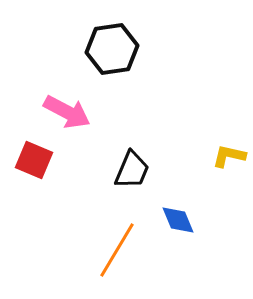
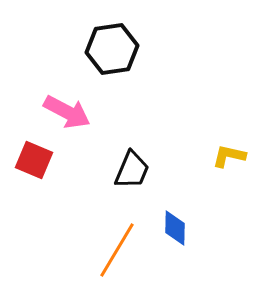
blue diamond: moved 3 px left, 8 px down; rotated 24 degrees clockwise
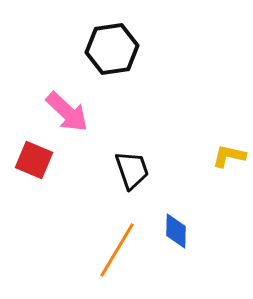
pink arrow: rotated 15 degrees clockwise
black trapezoid: rotated 42 degrees counterclockwise
blue diamond: moved 1 px right, 3 px down
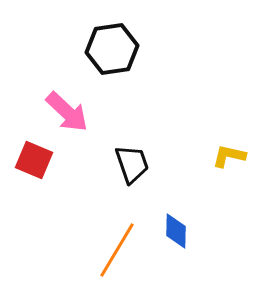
black trapezoid: moved 6 px up
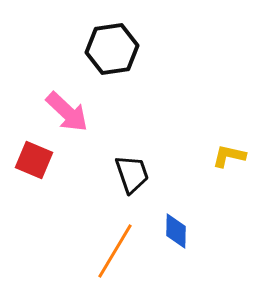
black trapezoid: moved 10 px down
orange line: moved 2 px left, 1 px down
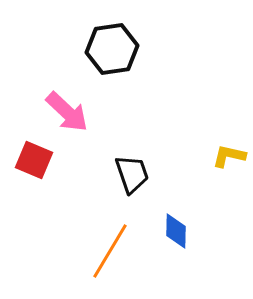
orange line: moved 5 px left
